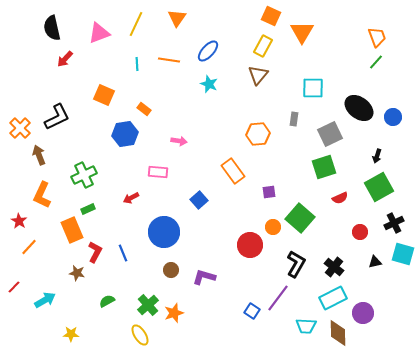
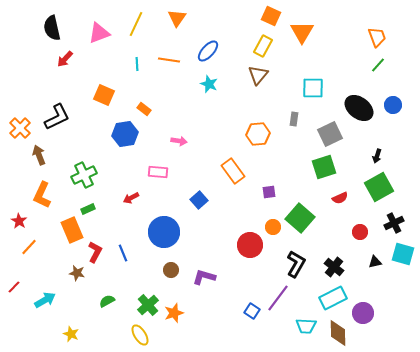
green line at (376, 62): moved 2 px right, 3 px down
blue circle at (393, 117): moved 12 px up
yellow star at (71, 334): rotated 21 degrees clockwise
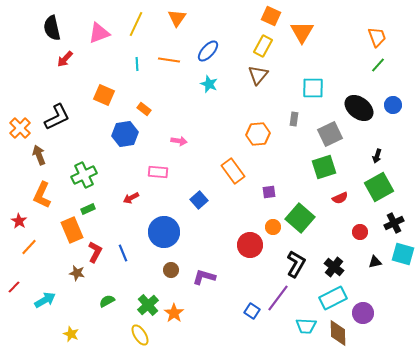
orange star at (174, 313): rotated 18 degrees counterclockwise
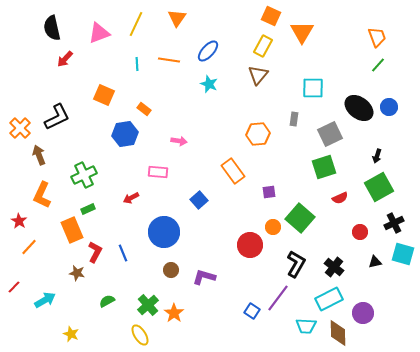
blue circle at (393, 105): moved 4 px left, 2 px down
cyan rectangle at (333, 298): moved 4 px left, 1 px down
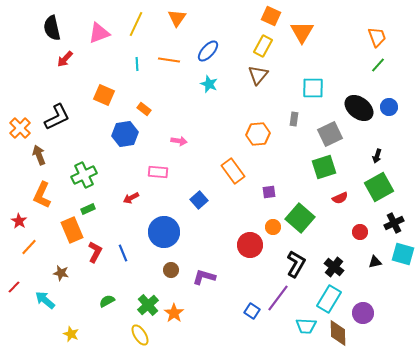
brown star at (77, 273): moved 16 px left
cyan rectangle at (329, 299): rotated 32 degrees counterclockwise
cyan arrow at (45, 300): rotated 110 degrees counterclockwise
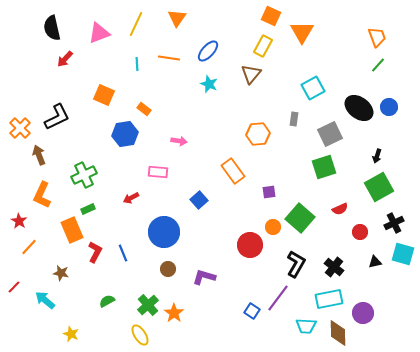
orange line at (169, 60): moved 2 px up
brown triangle at (258, 75): moved 7 px left, 1 px up
cyan square at (313, 88): rotated 30 degrees counterclockwise
red semicircle at (340, 198): moved 11 px down
brown circle at (171, 270): moved 3 px left, 1 px up
cyan rectangle at (329, 299): rotated 48 degrees clockwise
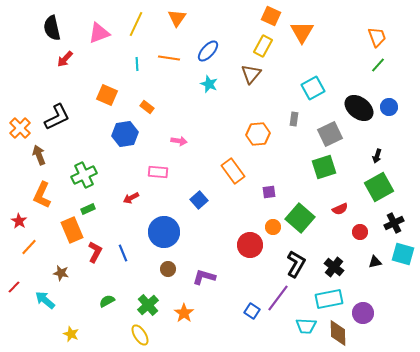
orange square at (104, 95): moved 3 px right
orange rectangle at (144, 109): moved 3 px right, 2 px up
orange star at (174, 313): moved 10 px right
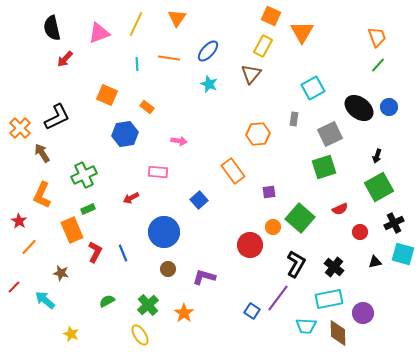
brown arrow at (39, 155): moved 3 px right, 2 px up; rotated 12 degrees counterclockwise
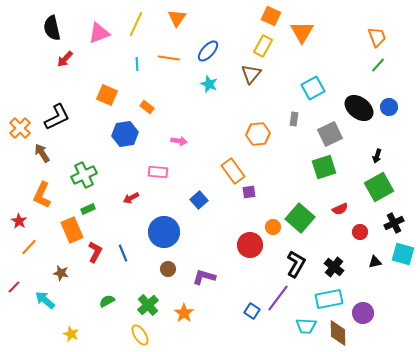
purple square at (269, 192): moved 20 px left
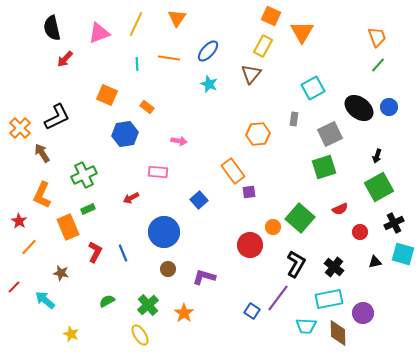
orange rectangle at (72, 230): moved 4 px left, 3 px up
